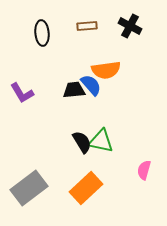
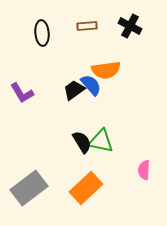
black trapezoid: rotated 30 degrees counterclockwise
pink semicircle: rotated 12 degrees counterclockwise
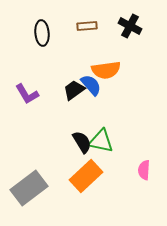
purple L-shape: moved 5 px right, 1 px down
orange rectangle: moved 12 px up
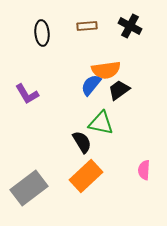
blue semicircle: rotated 100 degrees counterclockwise
black trapezoid: moved 45 px right
green triangle: moved 18 px up
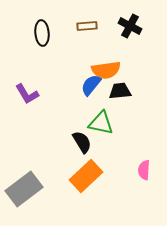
black trapezoid: moved 1 px right, 1 px down; rotated 30 degrees clockwise
gray rectangle: moved 5 px left, 1 px down
